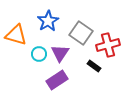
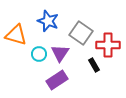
blue star: rotated 20 degrees counterclockwise
red cross: rotated 15 degrees clockwise
black rectangle: moved 1 px up; rotated 24 degrees clockwise
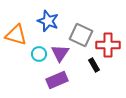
gray square: moved 2 px down; rotated 10 degrees counterclockwise
purple rectangle: rotated 10 degrees clockwise
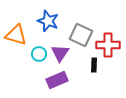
black rectangle: rotated 32 degrees clockwise
